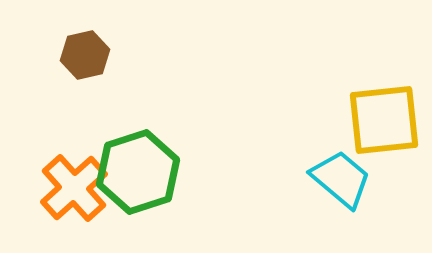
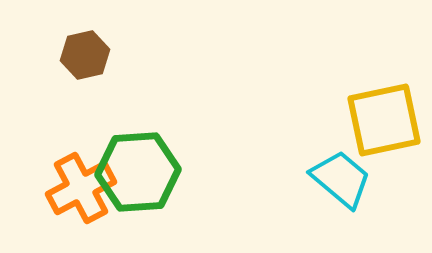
yellow square: rotated 6 degrees counterclockwise
green hexagon: rotated 14 degrees clockwise
orange cross: moved 7 px right; rotated 14 degrees clockwise
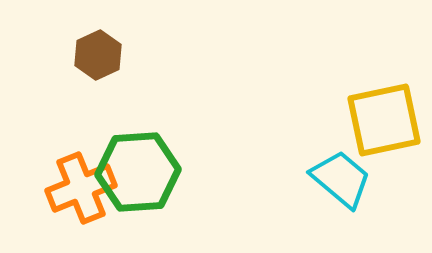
brown hexagon: moved 13 px right; rotated 12 degrees counterclockwise
orange cross: rotated 6 degrees clockwise
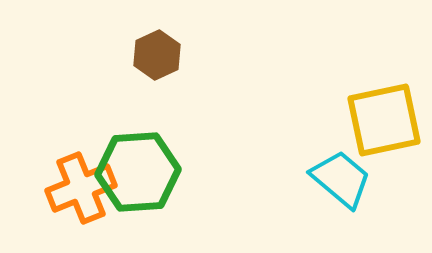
brown hexagon: moved 59 px right
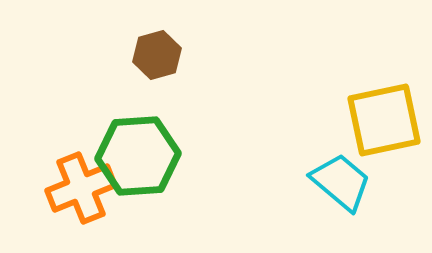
brown hexagon: rotated 9 degrees clockwise
green hexagon: moved 16 px up
cyan trapezoid: moved 3 px down
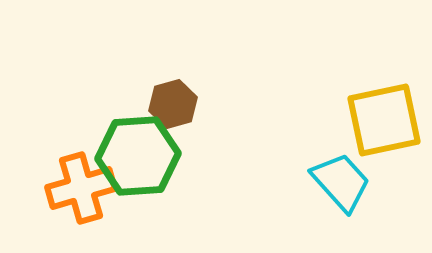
brown hexagon: moved 16 px right, 49 px down
cyan trapezoid: rotated 8 degrees clockwise
orange cross: rotated 6 degrees clockwise
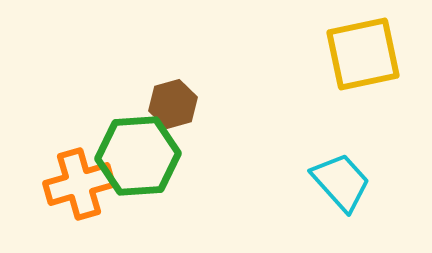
yellow square: moved 21 px left, 66 px up
orange cross: moved 2 px left, 4 px up
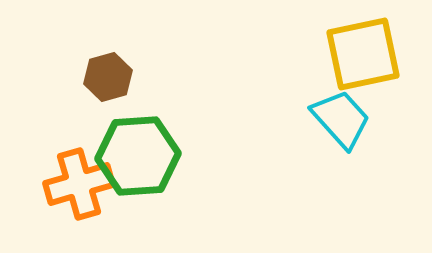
brown hexagon: moved 65 px left, 27 px up
cyan trapezoid: moved 63 px up
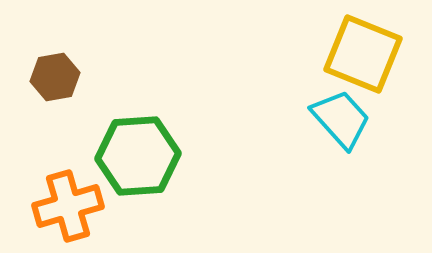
yellow square: rotated 34 degrees clockwise
brown hexagon: moved 53 px left; rotated 6 degrees clockwise
orange cross: moved 11 px left, 22 px down
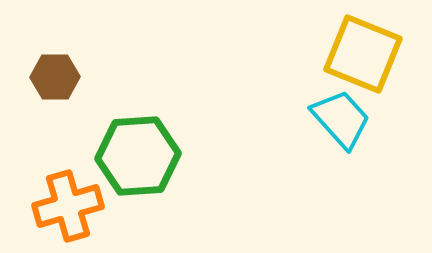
brown hexagon: rotated 9 degrees clockwise
